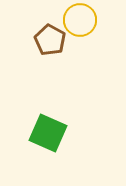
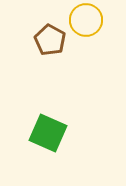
yellow circle: moved 6 px right
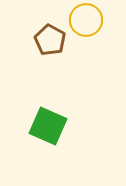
green square: moved 7 px up
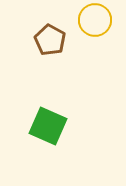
yellow circle: moved 9 px right
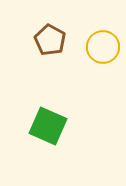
yellow circle: moved 8 px right, 27 px down
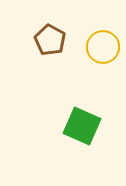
green square: moved 34 px right
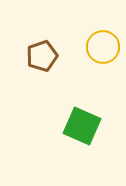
brown pentagon: moved 8 px left, 16 px down; rotated 24 degrees clockwise
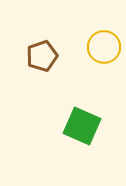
yellow circle: moved 1 px right
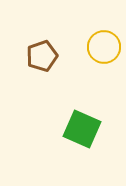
green square: moved 3 px down
